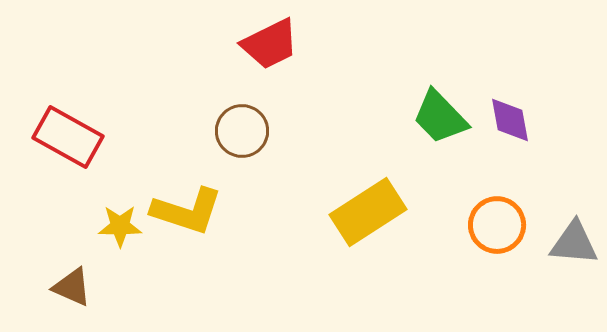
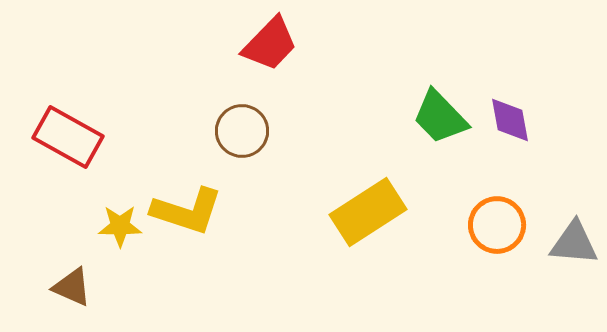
red trapezoid: rotated 20 degrees counterclockwise
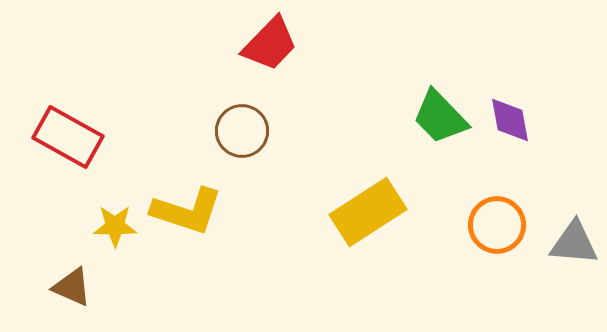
yellow star: moved 5 px left
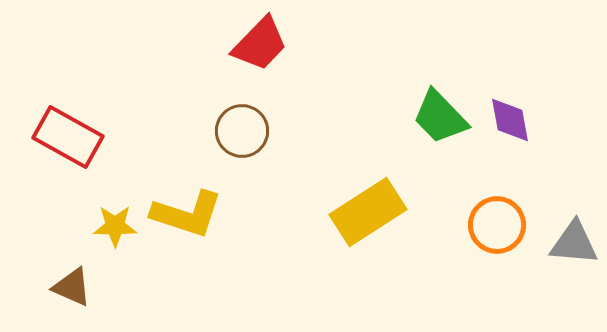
red trapezoid: moved 10 px left
yellow L-shape: moved 3 px down
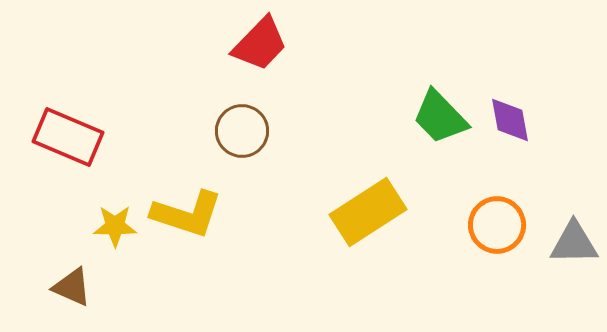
red rectangle: rotated 6 degrees counterclockwise
gray triangle: rotated 6 degrees counterclockwise
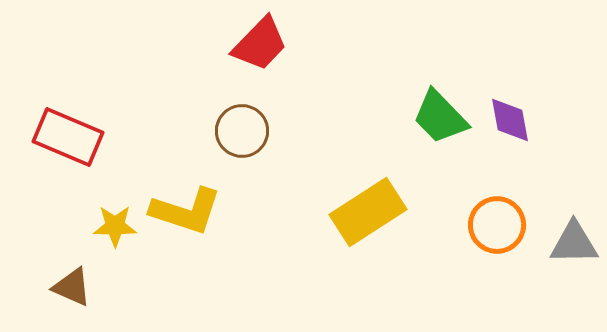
yellow L-shape: moved 1 px left, 3 px up
